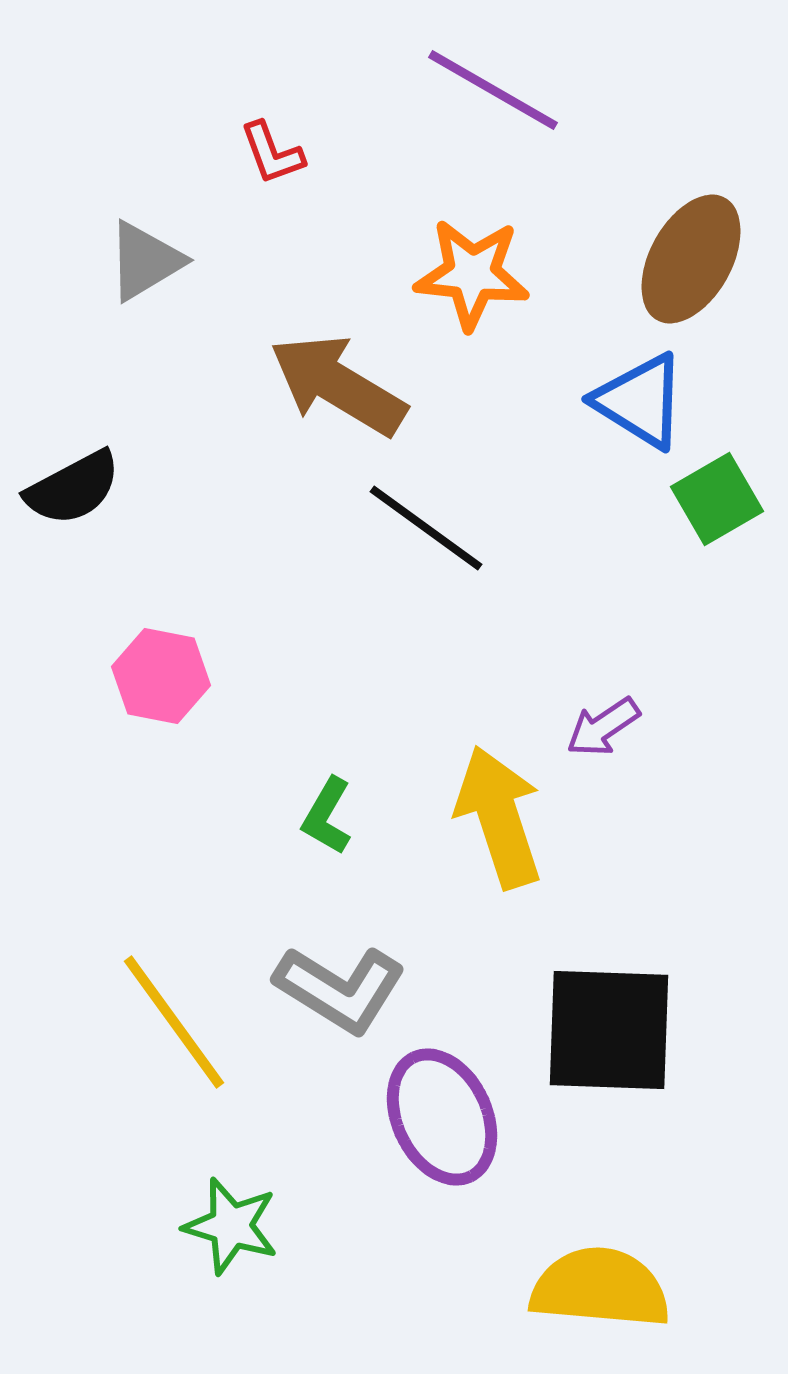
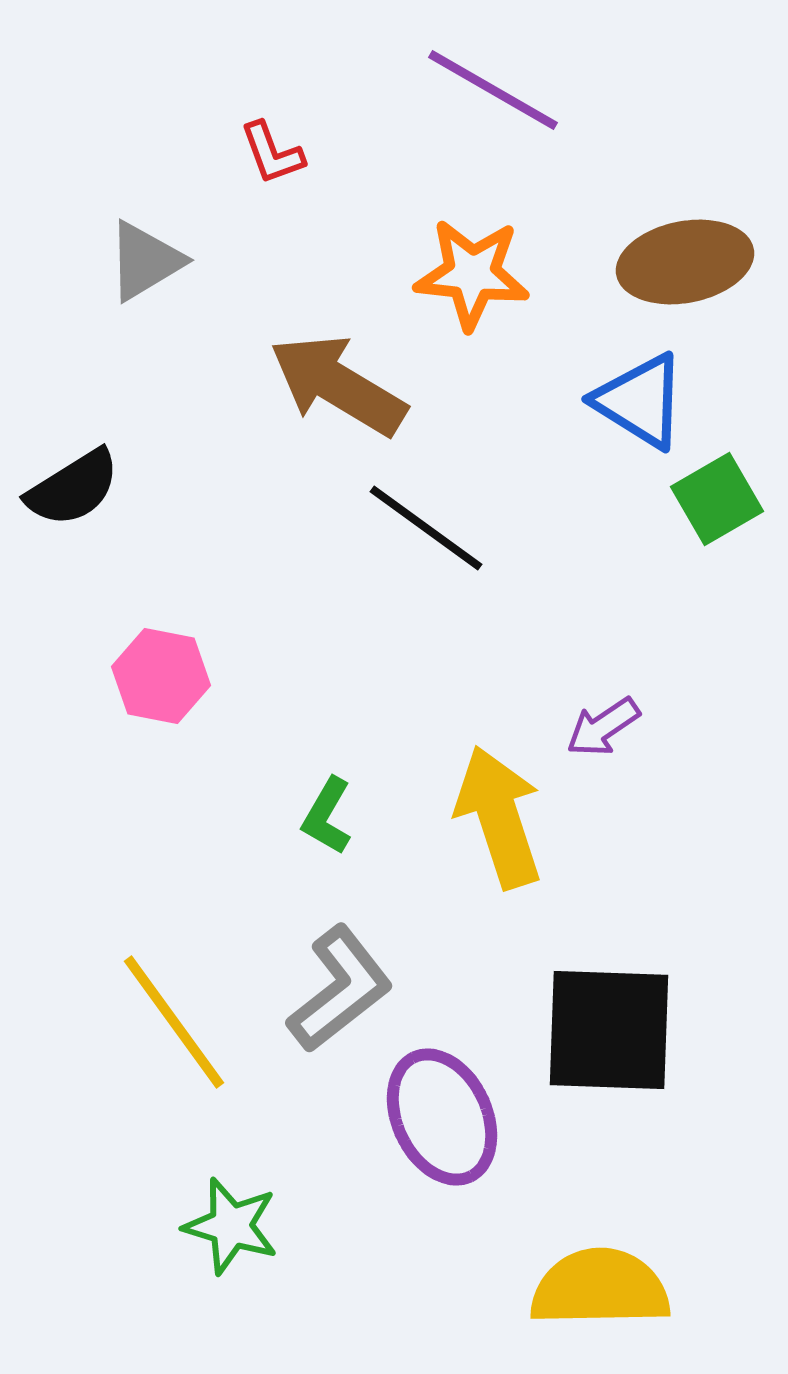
brown ellipse: moved 6 px left, 3 px down; rotated 50 degrees clockwise
black semicircle: rotated 4 degrees counterclockwise
gray L-shape: rotated 70 degrees counterclockwise
yellow semicircle: rotated 6 degrees counterclockwise
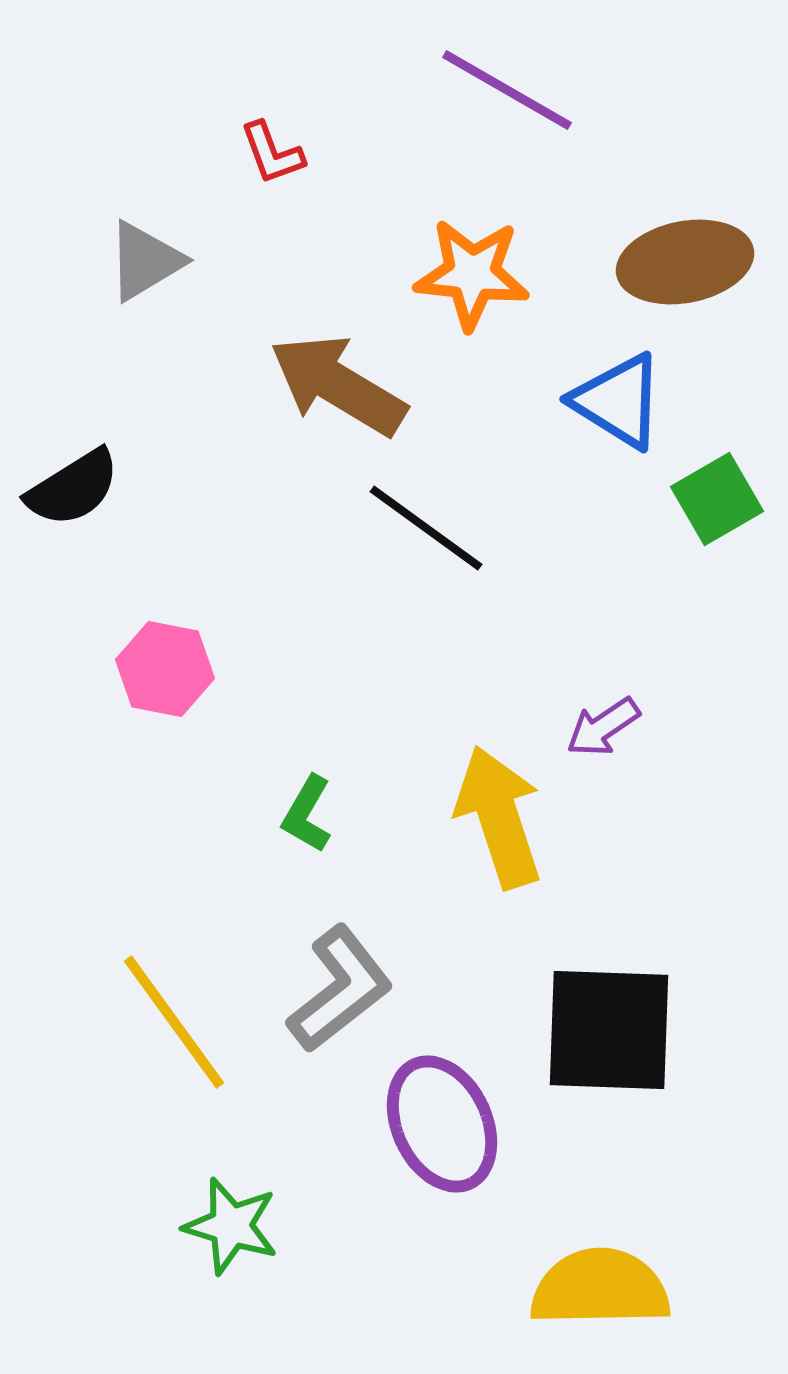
purple line: moved 14 px right
blue triangle: moved 22 px left
pink hexagon: moved 4 px right, 7 px up
green L-shape: moved 20 px left, 2 px up
purple ellipse: moved 7 px down
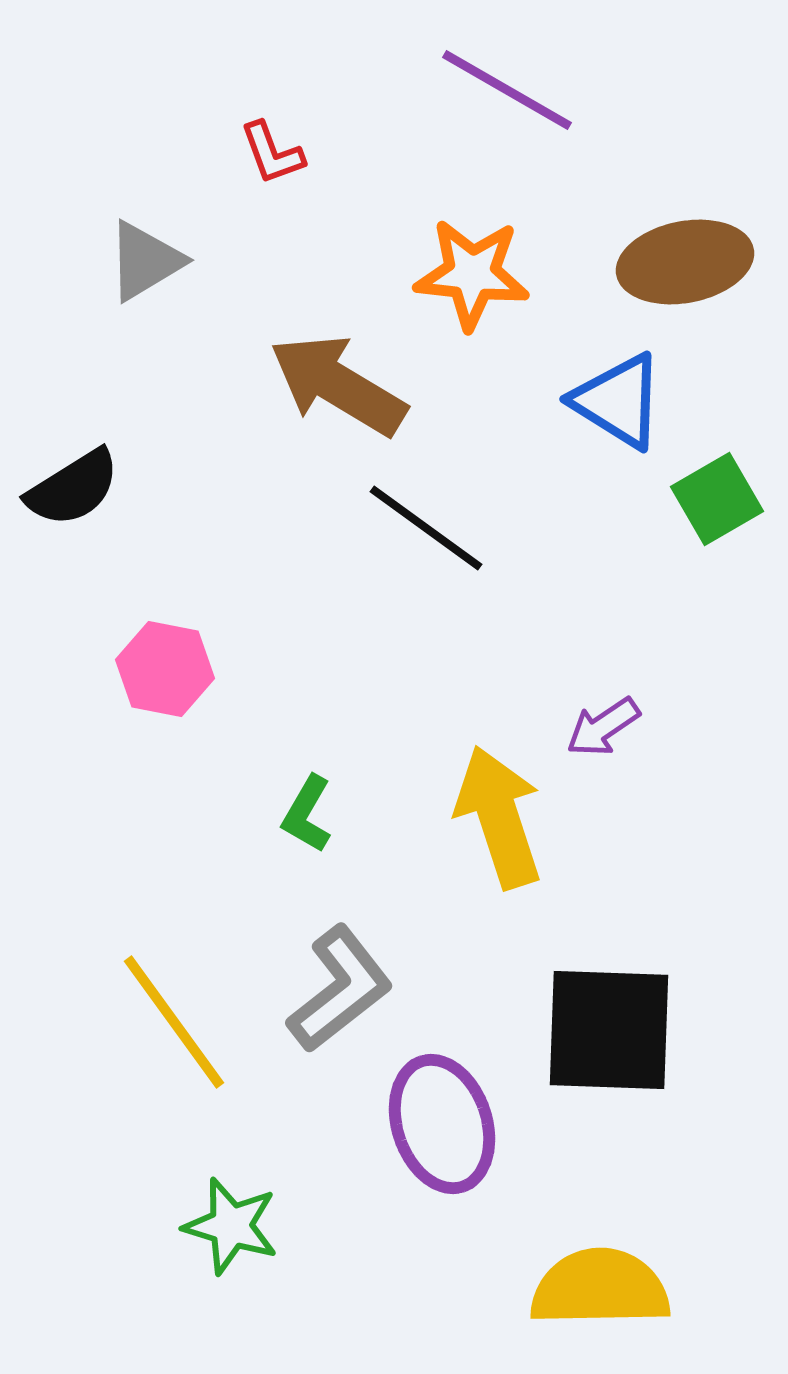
purple ellipse: rotated 7 degrees clockwise
